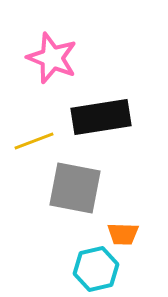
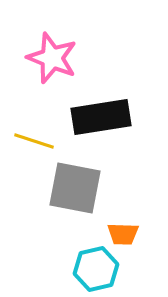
yellow line: rotated 39 degrees clockwise
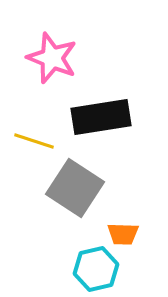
gray square: rotated 22 degrees clockwise
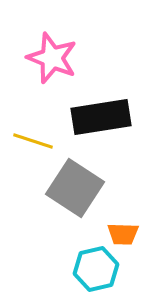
yellow line: moved 1 px left
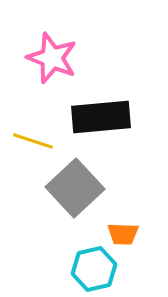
black rectangle: rotated 4 degrees clockwise
gray square: rotated 14 degrees clockwise
cyan hexagon: moved 2 px left
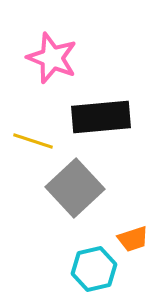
orange trapezoid: moved 10 px right, 5 px down; rotated 20 degrees counterclockwise
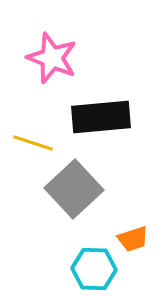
yellow line: moved 2 px down
gray square: moved 1 px left, 1 px down
cyan hexagon: rotated 15 degrees clockwise
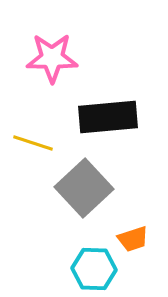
pink star: rotated 21 degrees counterclockwise
black rectangle: moved 7 px right
gray square: moved 10 px right, 1 px up
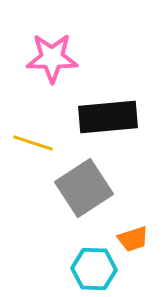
gray square: rotated 10 degrees clockwise
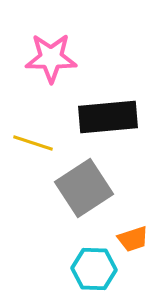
pink star: moved 1 px left
